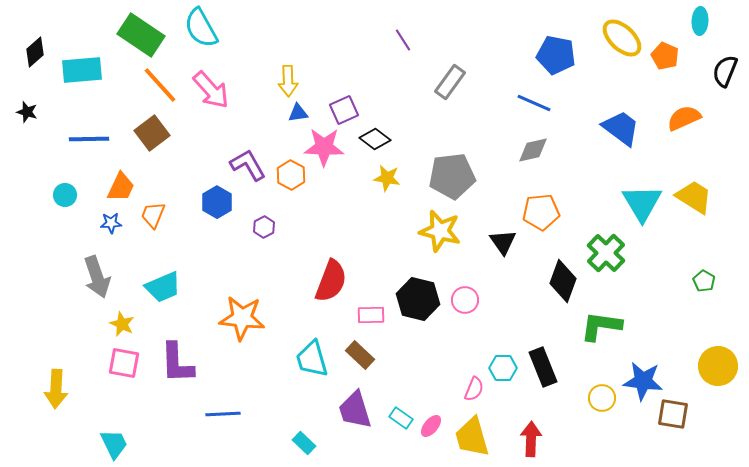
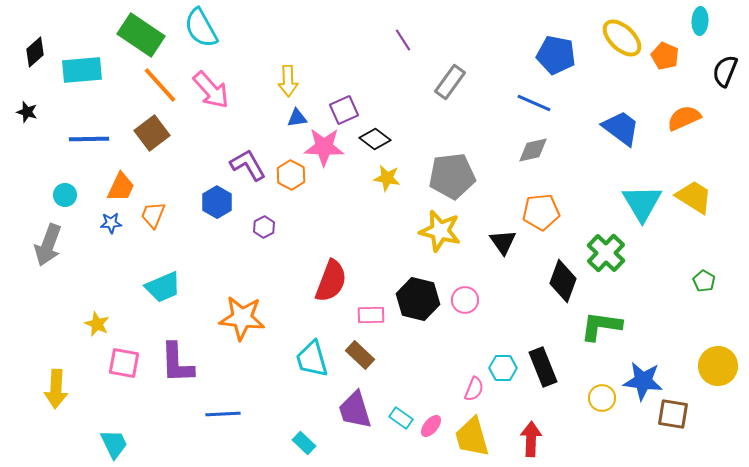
blue triangle at (298, 113): moved 1 px left, 5 px down
gray arrow at (97, 277): moved 49 px left, 32 px up; rotated 39 degrees clockwise
yellow star at (122, 324): moved 25 px left
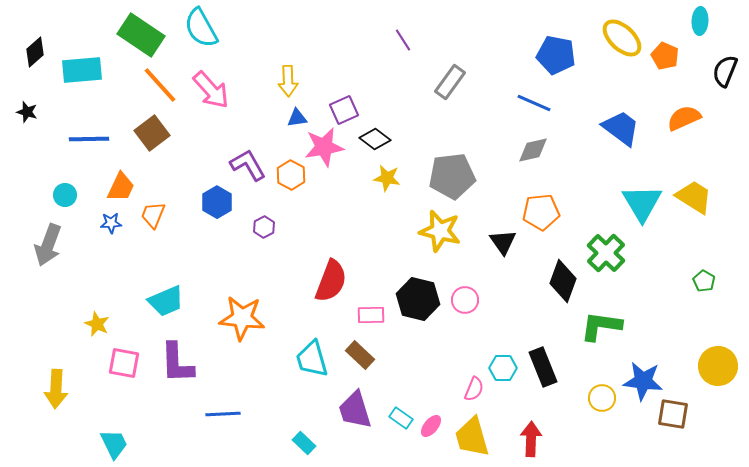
pink star at (324, 147): rotated 12 degrees counterclockwise
cyan trapezoid at (163, 287): moved 3 px right, 14 px down
